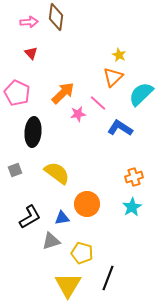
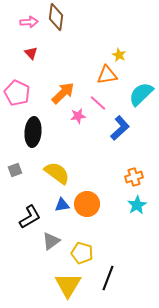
orange triangle: moved 6 px left, 2 px up; rotated 35 degrees clockwise
pink star: moved 2 px down
blue L-shape: rotated 105 degrees clockwise
cyan star: moved 5 px right, 2 px up
blue triangle: moved 13 px up
gray triangle: rotated 18 degrees counterclockwise
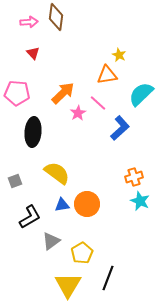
red triangle: moved 2 px right
pink pentagon: rotated 20 degrees counterclockwise
pink star: moved 3 px up; rotated 21 degrees counterclockwise
gray square: moved 11 px down
cyan star: moved 3 px right, 4 px up; rotated 18 degrees counterclockwise
yellow pentagon: rotated 25 degrees clockwise
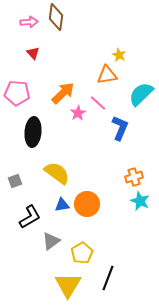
blue L-shape: rotated 25 degrees counterclockwise
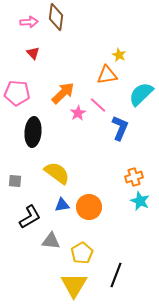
pink line: moved 2 px down
gray square: rotated 24 degrees clockwise
orange circle: moved 2 px right, 3 px down
gray triangle: rotated 42 degrees clockwise
black line: moved 8 px right, 3 px up
yellow triangle: moved 6 px right
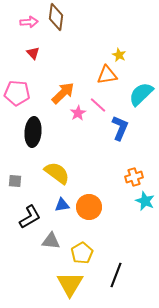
cyan star: moved 5 px right
yellow triangle: moved 4 px left, 1 px up
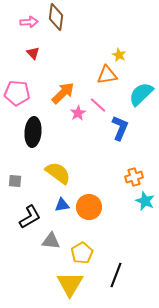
yellow semicircle: moved 1 px right
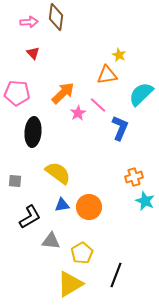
yellow triangle: rotated 28 degrees clockwise
